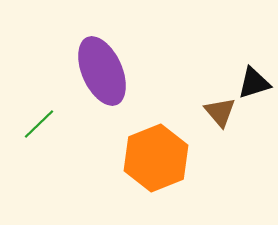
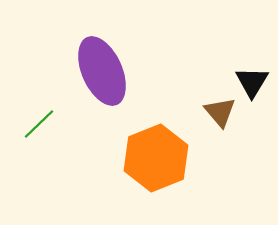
black triangle: moved 2 px left, 1 px up; rotated 42 degrees counterclockwise
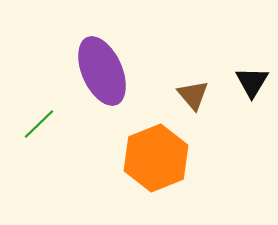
brown triangle: moved 27 px left, 17 px up
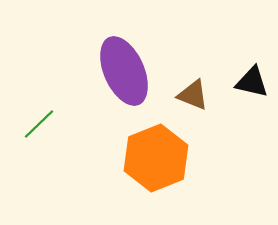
purple ellipse: moved 22 px right
black triangle: rotated 48 degrees counterclockwise
brown triangle: rotated 28 degrees counterclockwise
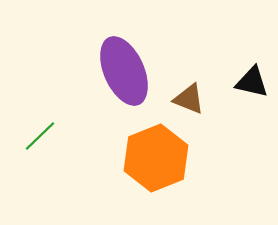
brown triangle: moved 4 px left, 4 px down
green line: moved 1 px right, 12 px down
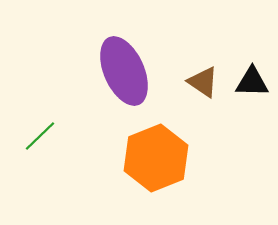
black triangle: rotated 12 degrees counterclockwise
brown triangle: moved 14 px right, 17 px up; rotated 12 degrees clockwise
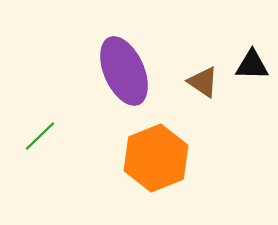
black triangle: moved 17 px up
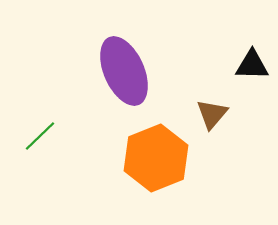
brown triangle: moved 9 px right, 32 px down; rotated 36 degrees clockwise
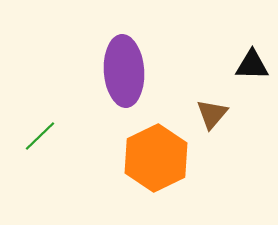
purple ellipse: rotated 20 degrees clockwise
orange hexagon: rotated 4 degrees counterclockwise
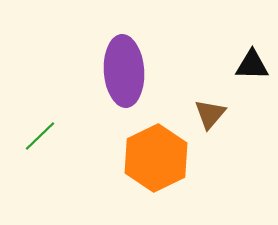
brown triangle: moved 2 px left
